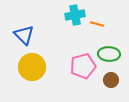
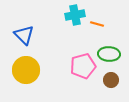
yellow circle: moved 6 px left, 3 px down
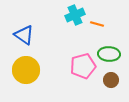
cyan cross: rotated 12 degrees counterclockwise
blue triangle: rotated 10 degrees counterclockwise
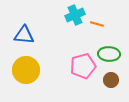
blue triangle: rotated 30 degrees counterclockwise
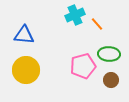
orange line: rotated 32 degrees clockwise
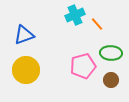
blue triangle: rotated 25 degrees counterclockwise
green ellipse: moved 2 px right, 1 px up
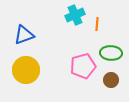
orange line: rotated 48 degrees clockwise
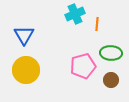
cyan cross: moved 1 px up
blue triangle: rotated 40 degrees counterclockwise
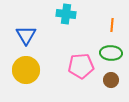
cyan cross: moved 9 px left; rotated 30 degrees clockwise
orange line: moved 15 px right, 1 px down
blue triangle: moved 2 px right
pink pentagon: moved 2 px left; rotated 10 degrees clockwise
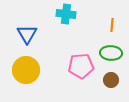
blue triangle: moved 1 px right, 1 px up
